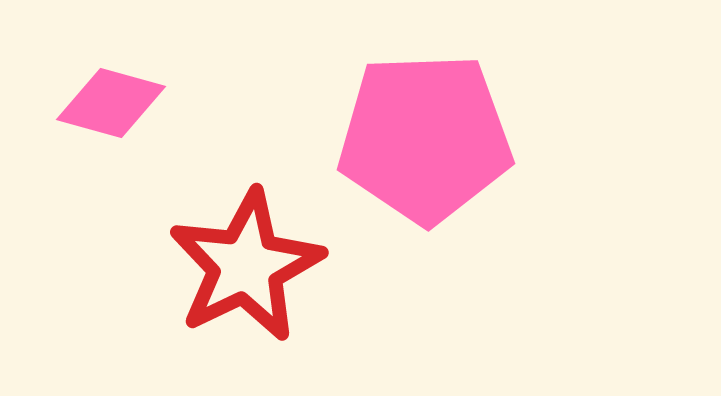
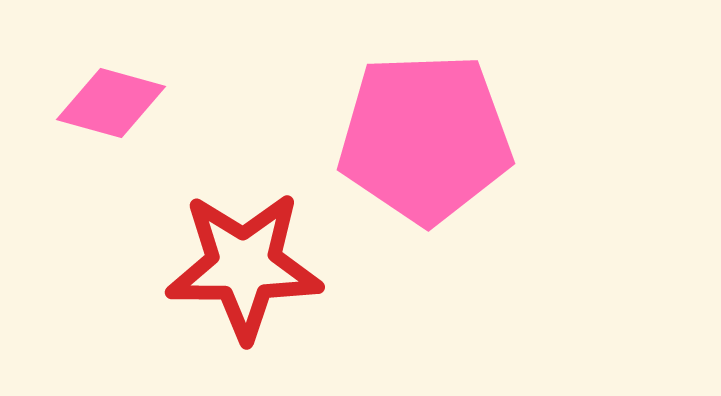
red star: moved 2 px left; rotated 26 degrees clockwise
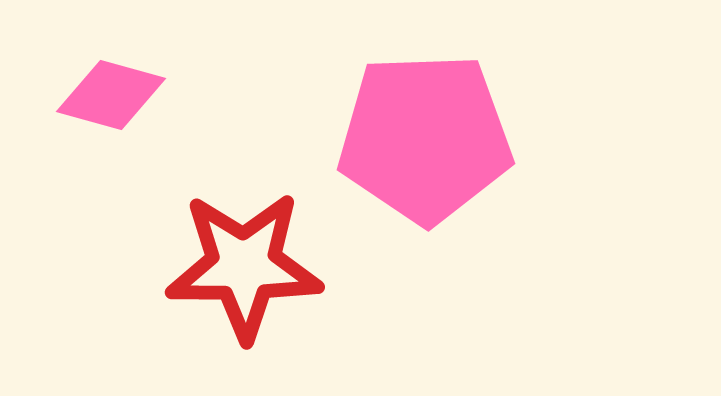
pink diamond: moved 8 px up
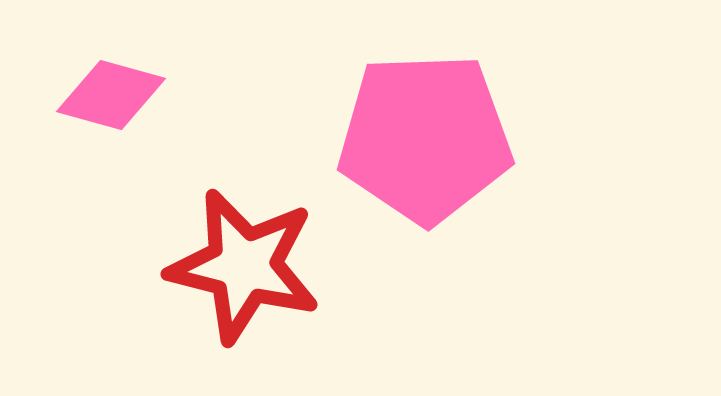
red star: rotated 14 degrees clockwise
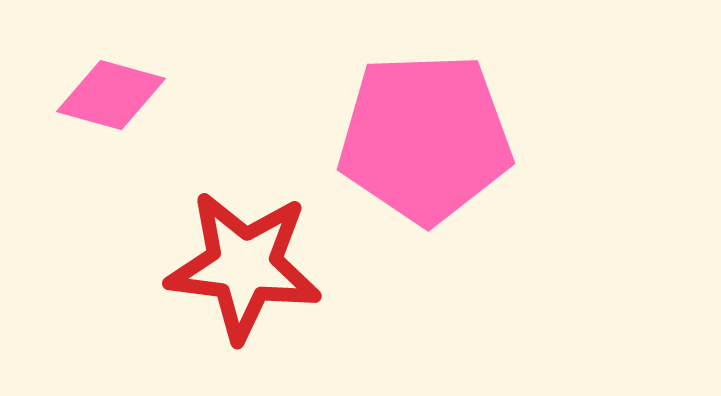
red star: rotated 7 degrees counterclockwise
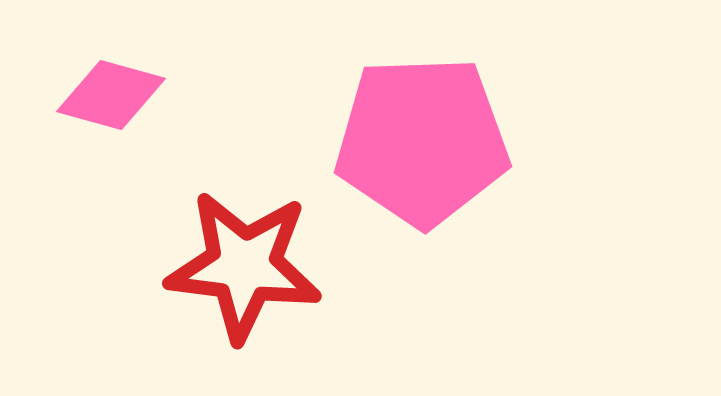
pink pentagon: moved 3 px left, 3 px down
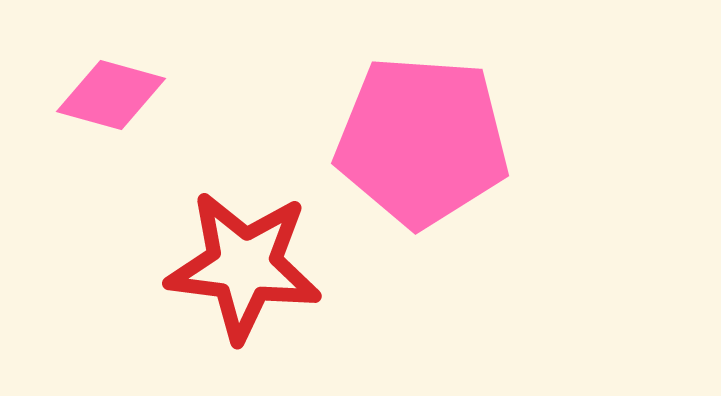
pink pentagon: rotated 6 degrees clockwise
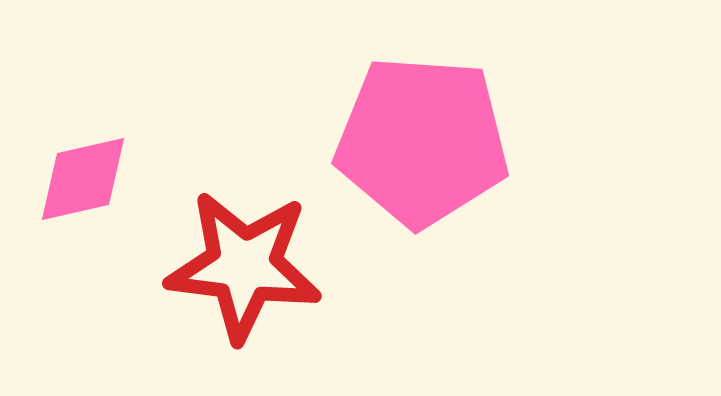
pink diamond: moved 28 px left, 84 px down; rotated 28 degrees counterclockwise
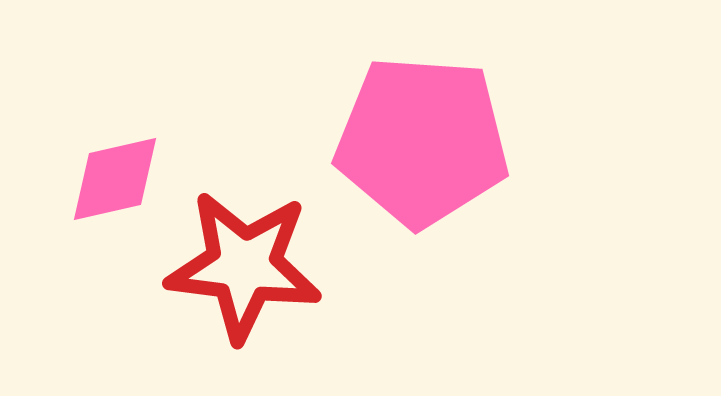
pink diamond: moved 32 px right
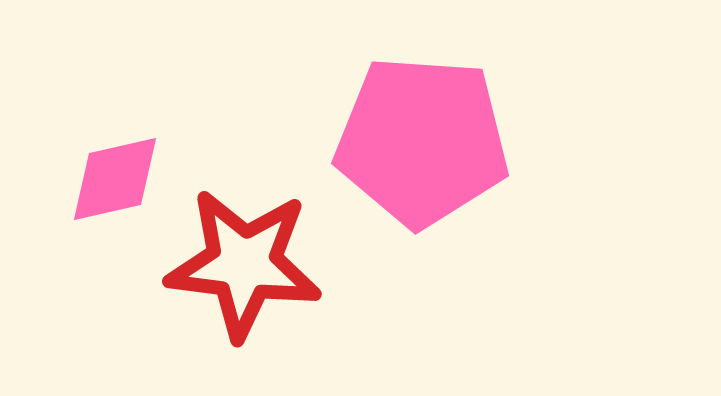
red star: moved 2 px up
